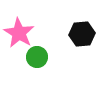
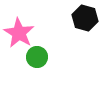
black hexagon: moved 3 px right, 16 px up; rotated 20 degrees clockwise
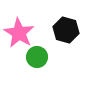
black hexagon: moved 19 px left, 12 px down
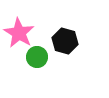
black hexagon: moved 1 px left, 11 px down
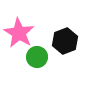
black hexagon: rotated 25 degrees clockwise
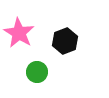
green circle: moved 15 px down
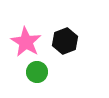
pink star: moved 7 px right, 9 px down
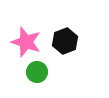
pink star: rotated 12 degrees counterclockwise
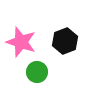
pink star: moved 5 px left
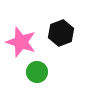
black hexagon: moved 4 px left, 8 px up
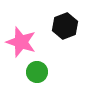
black hexagon: moved 4 px right, 7 px up
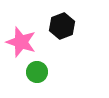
black hexagon: moved 3 px left
